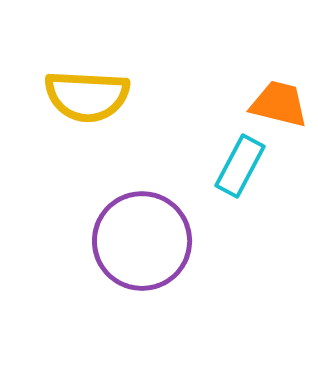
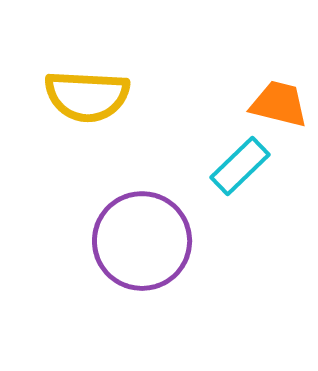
cyan rectangle: rotated 18 degrees clockwise
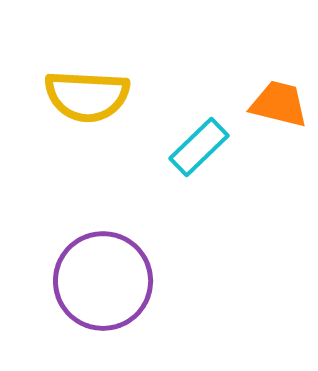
cyan rectangle: moved 41 px left, 19 px up
purple circle: moved 39 px left, 40 px down
